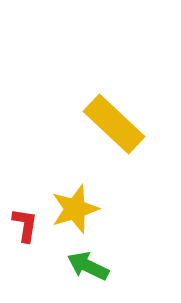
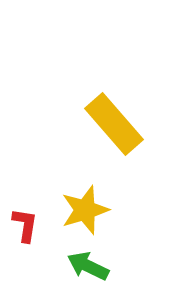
yellow rectangle: rotated 6 degrees clockwise
yellow star: moved 10 px right, 1 px down
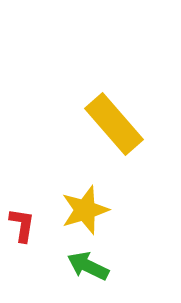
red L-shape: moved 3 px left
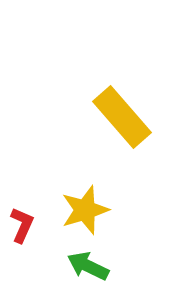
yellow rectangle: moved 8 px right, 7 px up
red L-shape: rotated 15 degrees clockwise
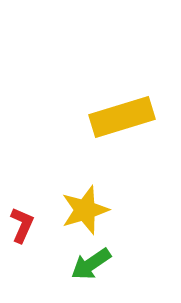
yellow rectangle: rotated 66 degrees counterclockwise
green arrow: moved 3 px right, 2 px up; rotated 60 degrees counterclockwise
